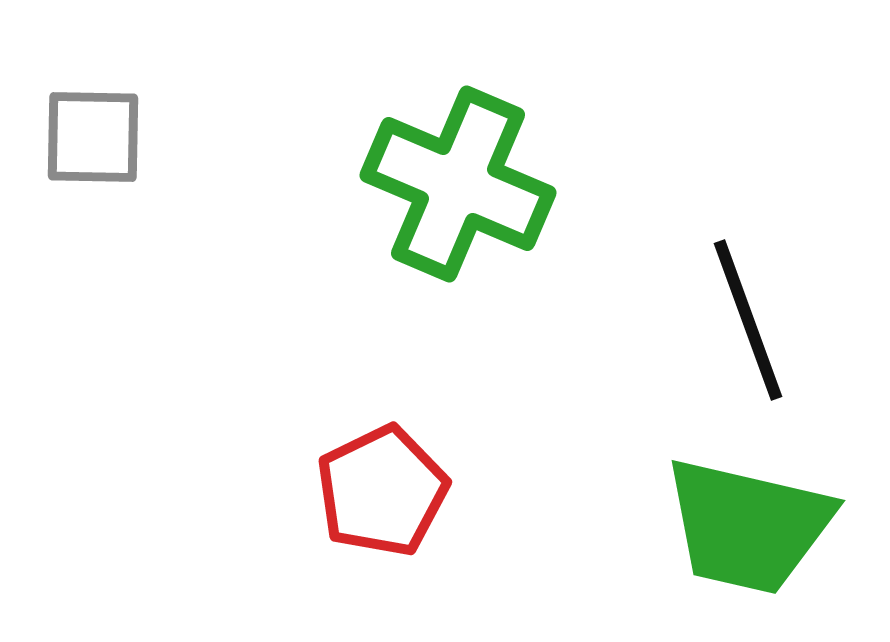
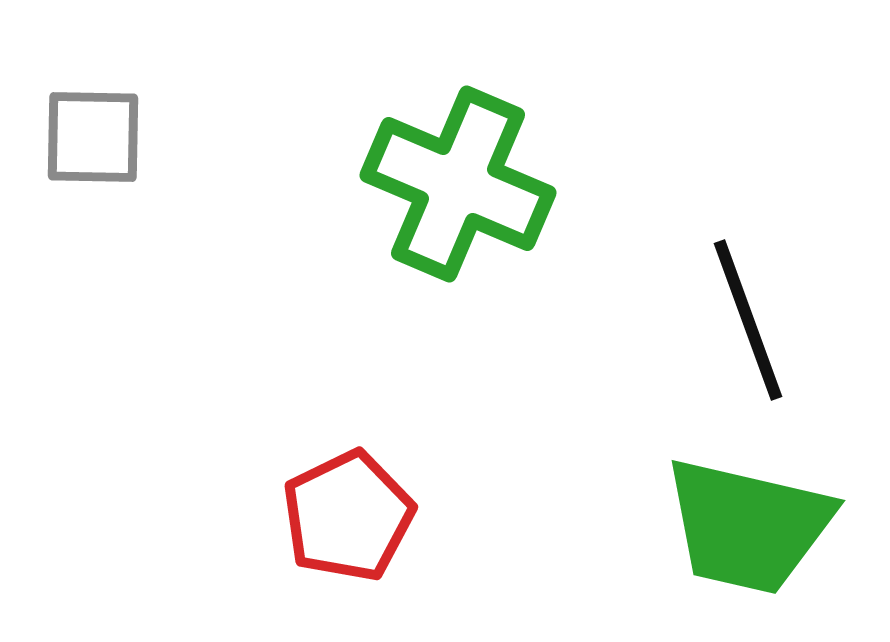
red pentagon: moved 34 px left, 25 px down
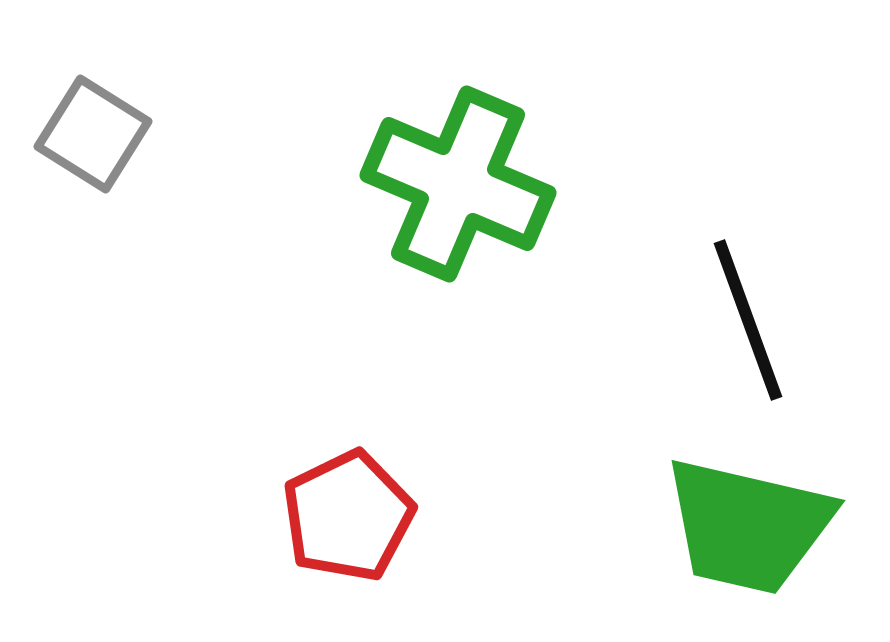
gray square: moved 3 px up; rotated 31 degrees clockwise
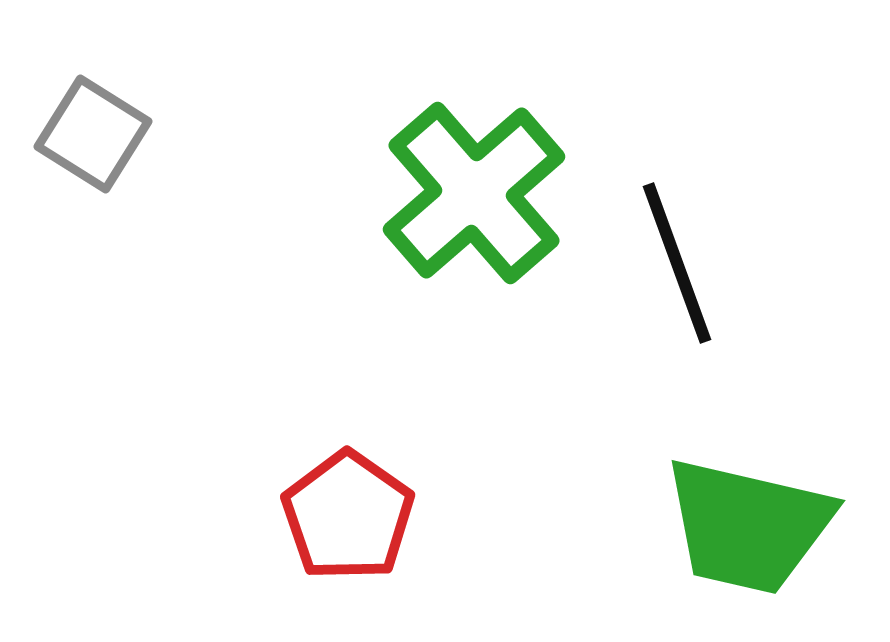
green cross: moved 16 px right, 9 px down; rotated 26 degrees clockwise
black line: moved 71 px left, 57 px up
red pentagon: rotated 11 degrees counterclockwise
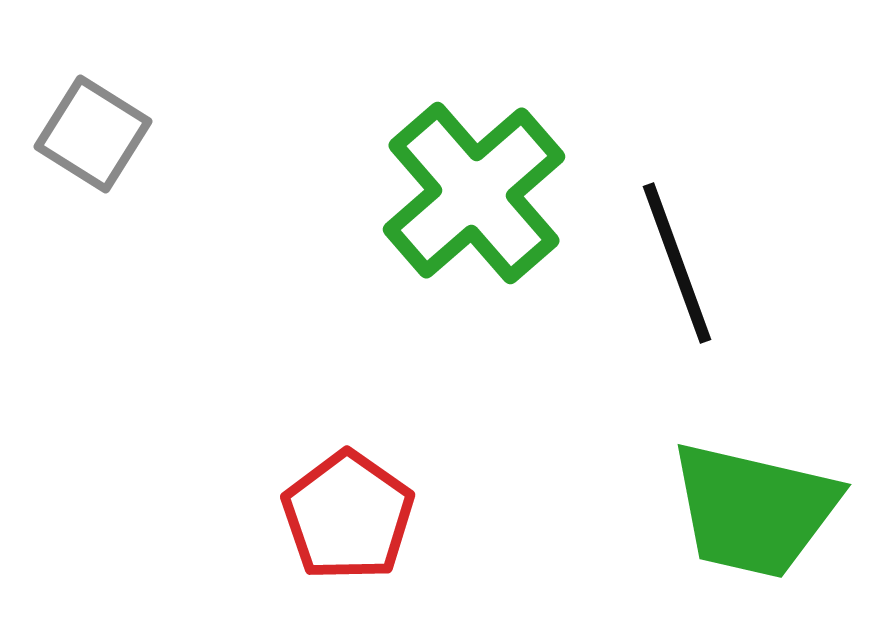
green trapezoid: moved 6 px right, 16 px up
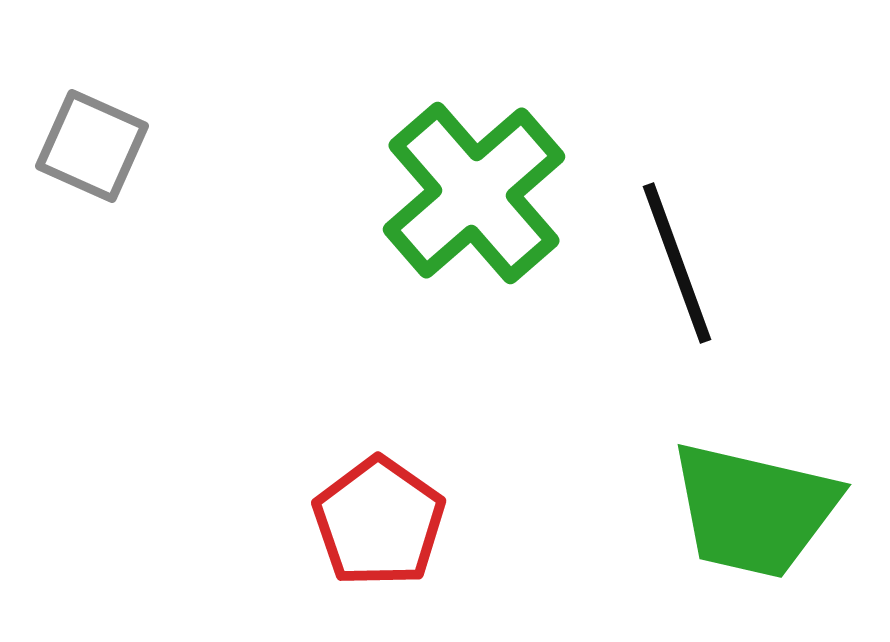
gray square: moved 1 px left, 12 px down; rotated 8 degrees counterclockwise
red pentagon: moved 31 px right, 6 px down
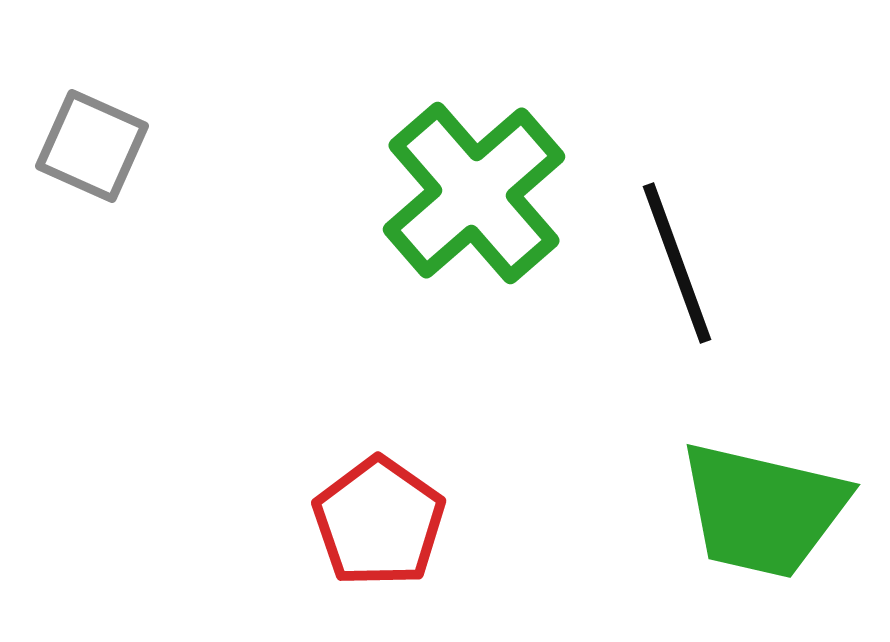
green trapezoid: moved 9 px right
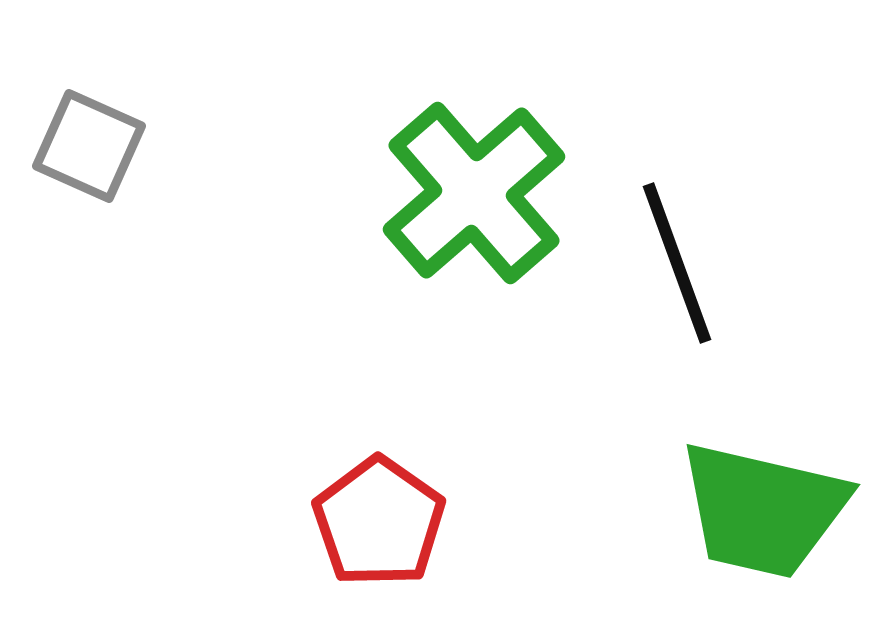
gray square: moved 3 px left
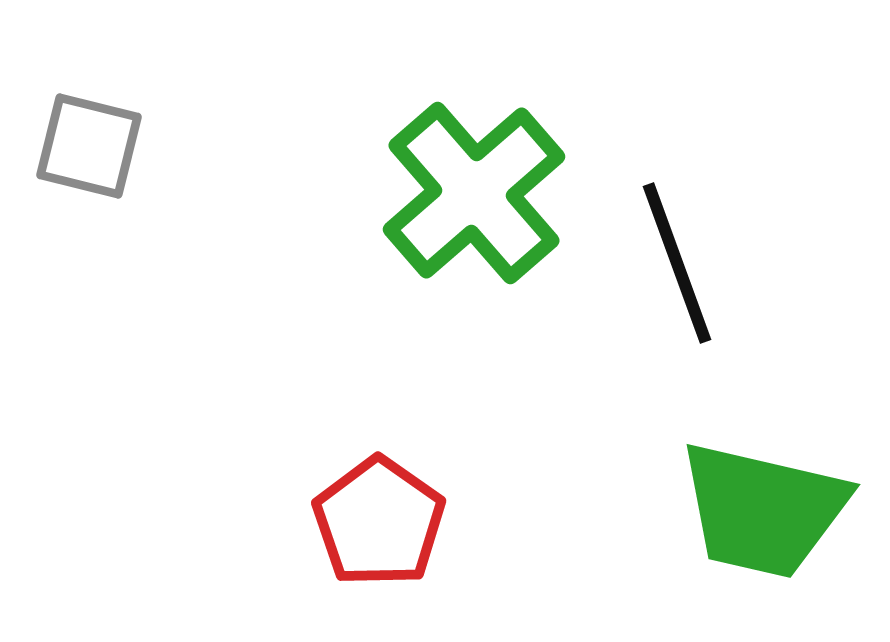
gray square: rotated 10 degrees counterclockwise
